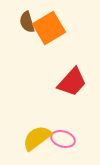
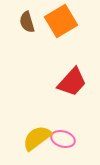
orange square: moved 12 px right, 7 px up
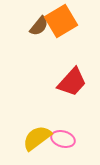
brown semicircle: moved 12 px right, 4 px down; rotated 125 degrees counterclockwise
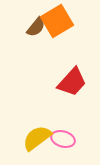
orange square: moved 4 px left
brown semicircle: moved 3 px left, 1 px down
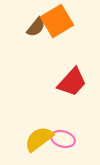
yellow semicircle: moved 2 px right, 1 px down
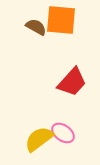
orange square: moved 4 px right, 1 px up; rotated 36 degrees clockwise
brown semicircle: rotated 100 degrees counterclockwise
pink ellipse: moved 6 px up; rotated 20 degrees clockwise
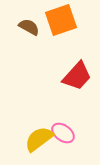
orange square: rotated 24 degrees counterclockwise
brown semicircle: moved 7 px left
red trapezoid: moved 5 px right, 6 px up
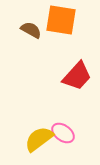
orange square: rotated 28 degrees clockwise
brown semicircle: moved 2 px right, 3 px down
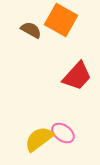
orange square: rotated 20 degrees clockwise
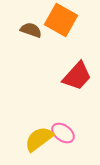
brown semicircle: rotated 10 degrees counterclockwise
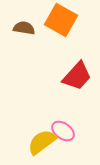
brown semicircle: moved 7 px left, 2 px up; rotated 10 degrees counterclockwise
pink ellipse: moved 2 px up
yellow semicircle: moved 3 px right, 3 px down
